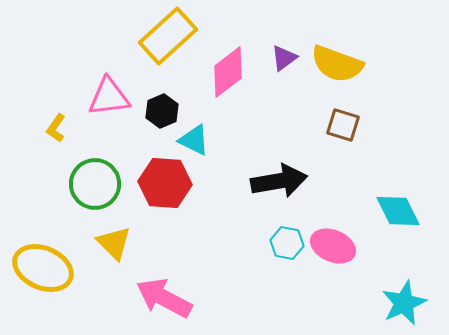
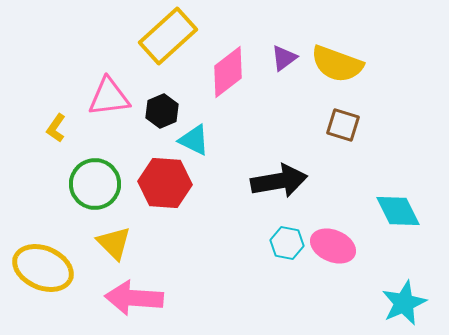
pink arrow: moved 30 px left; rotated 24 degrees counterclockwise
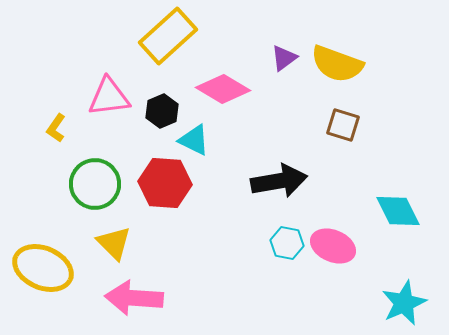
pink diamond: moved 5 px left, 17 px down; rotated 68 degrees clockwise
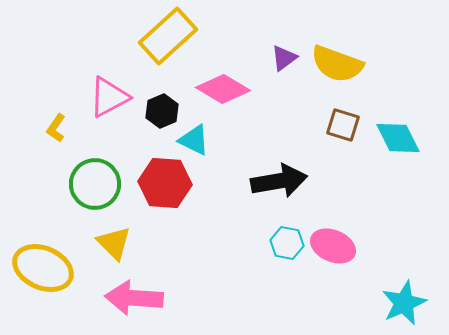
pink triangle: rotated 21 degrees counterclockwise
cyan diamond: moved 73 px up
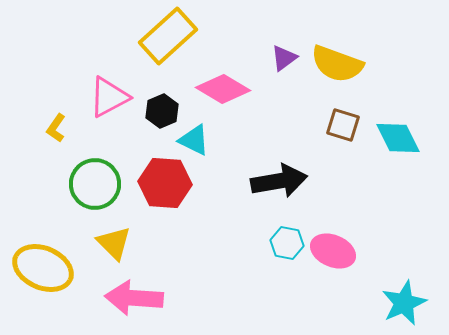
pink ellipse: moved 5 px down
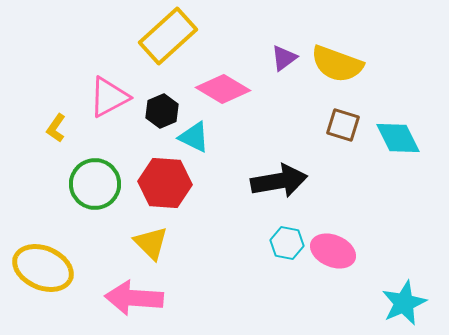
cyan triangle: moved 3 px up
yellow triangle: moved 37 px right
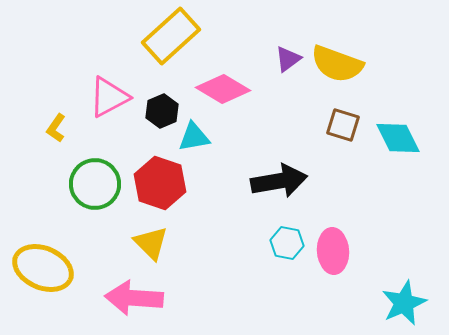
yellow rectangle: moved 3 px right
purple triangle: moved 4 px right, 1 px down
cyan triangle: rotated 36 degrees counterclockwise
red hexagon: moved 5 px left; rotated 15 degrees clockwise
pink ellipse: rotated 63 degrees clockwise
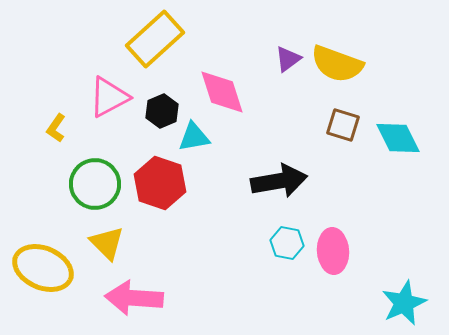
yellow rectangle: moved 16 px left, 3 px down
pink diamond: moved 1 px left, 3 px down; rotated 42 degrees clockwise
yellow triangle: moved 44 px left
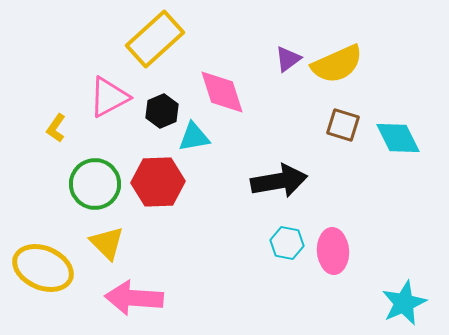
yellow semicircle: rotated 44 degrees counterclockwise
red hexagon: moved 2 px left, 1 px up; rotated 21 degrees counterclockwise
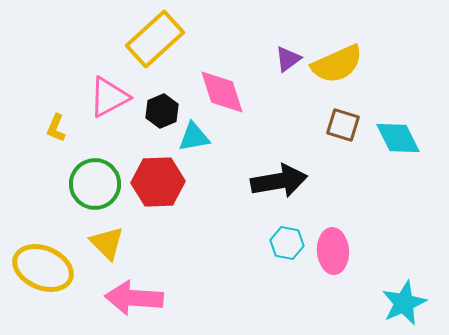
yellow L-shape: rotated 12 degrees counterclockwise
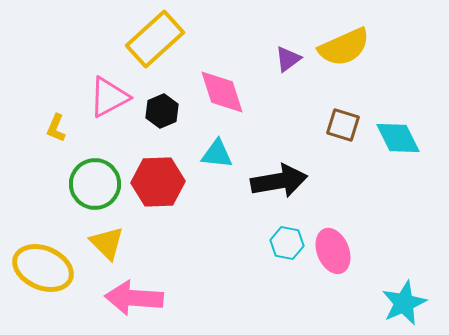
yellow semicircle: moved 7 px right, 17 px up
cyan triangle: moved 23 px right, 17 px down; rotated 16 degrees clockwise
pink ellipse: rotated 18 degrees counterclockwise
